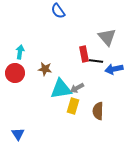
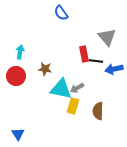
blue semicircle: moved 3 px right, 2 px down
red circle: moved 1 px right, 3 px down
cyan triangle: rotated 20 degrees clockwise
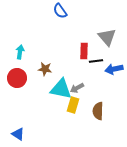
blue semicircle: moved 1 px left, 2 px up
red rectangle: moved 3 px up; rotated 14 degrees clockwise
black line: rotated 16 degrees counterclockwise
red circle: moved 1 px right, 2 px down
yellow rectangle: moved 1 px up
blue triangle: rotated 24 degrees counterclockwise
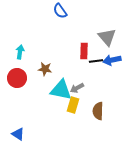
blue arrow: moved 2 px left, 9 px up
cyan triangle: moved 1 px down
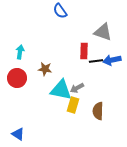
gray triangle: moved 4 px left, 5 px up; rotated 30 degrees counterclockwise
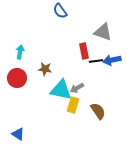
red rectangle: rotated 14 degrees counterclockwise
brown semicircle: rotated 144 degrees clockwise
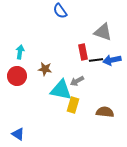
red rectangle: moved 1 px left, 1 px down
black line: moved 1 px up
red circle: moved 2 px up
gray arrow: moved 7 px up
brown semicircle: moved 7 px right, 1 px down; rotated 48 degrees counterclockwise
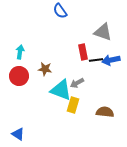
blue arrow: moved 1 px left
red circle: moved 2 px right
gray arrow: moved 2 px down
cyan triangle: rotated 10 degrees clockwise
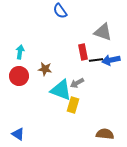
brown semicircle: moved 22 px down
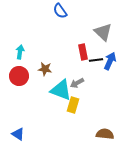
gray triangle: rotated 24 degrees clockwise
blue arrow: moved 1 px left, 1 px down; rotated 126 degrees clockwise
